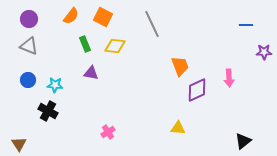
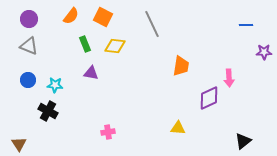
orange trapezoid: moved 1 px right; rotated 30 degrees clockwise
purple diamond: moved 12 px right, 8 px down
pink cross: rotated 24 degrees clockwise
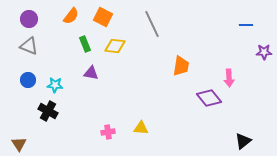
purple diamond: rotated 75 degrees clockwise
yellow triangle: moved 37 px left
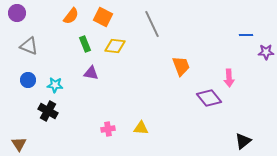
purple circle: moved 12 px left, 6 px up
blue line: moved 10 px down
purple star: moved 2 px right
orange trapezoid: rotated 30 degrees counterclockwise
pink cross: moved 3 px up
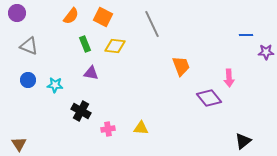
black cross: moved 33 px right
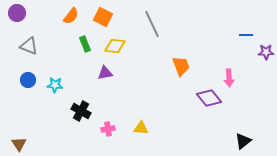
purple triangle: moved 14 px right; rotated 21 degrees counterclockwise
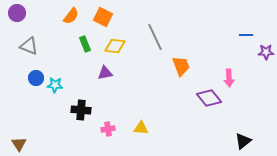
gray line: moved 3 px right, 13 px down
blue circle: moved 8 px right, 2 px up
black cross: moved 1 px up; rotated 24 degrees counterclockwise
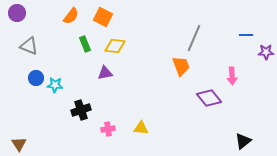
gray line: moved 39 px right, 1 px down; rotated 48 degrees clockwise
pink arrow: moved 3 px right, 2 px up
black cross: rotated 24 degrees counterclockwise
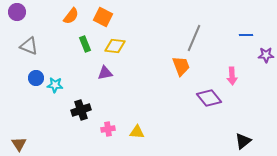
purple circle: moved 1 px up
purple star: moved 3 px down
yellow triangle: moved 4 px left, 4 px down
